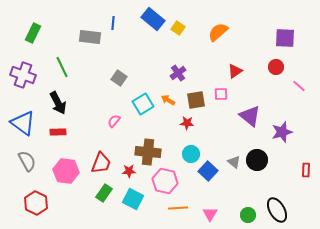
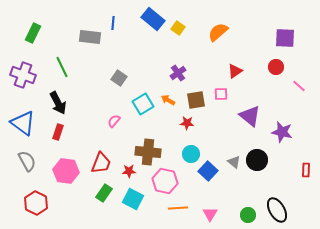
red rectangle at (58, 132): rotated 70 degrees counterclockwise
purple star at (282, 132): rotated 30 degrees clockwise
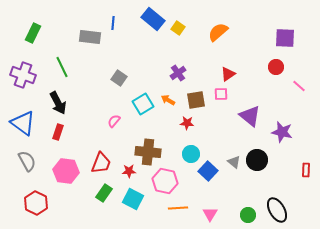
red triangle at (235, 71): moved 7 px left, 3 px down
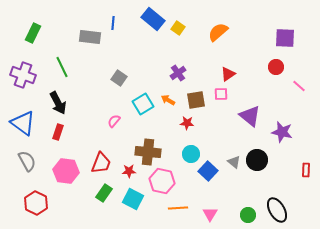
pink hexagon at (165, 181): moved 3 px left
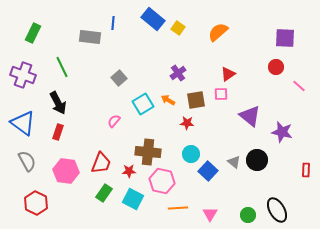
gray square at (119, 78): rotated 14 degrees clockwise
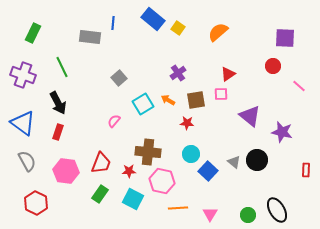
red circle at (276, 67): moved 3 px left, 1 px up
green rectangle at (104, 193): moved 4 px left, 1 px down
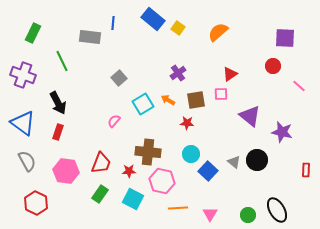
green line at (62, 67): moved 6 px up
red triangle at (228, 74): moved 2 px right
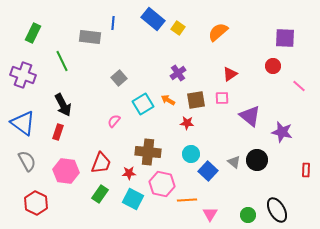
pink square at (221, 94): moved 1 px right, 4 px down
black arrow at (58, 103): moved 5 px right, 2 px down
red star at (129, 171): moved 2 px down
pink hexagon at (162, 181): moved 3 px down
orange line at (178, 208): moved 9 px right, 8 px up
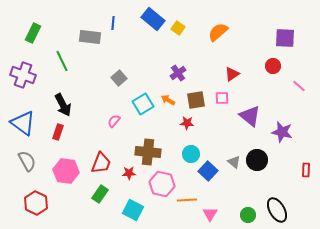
red triangle at (230, 74): moved 2 px right
cyan square at (133, 199): moved 11 px down
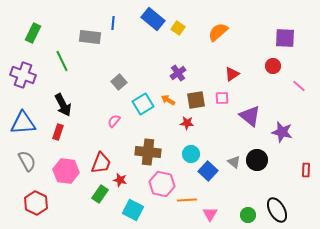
gray square at (119, 78): moved 4 px down
blue triangle at (23, 123): rotated 40 degrees counterclockwise
red star at (129, 173): moved 9 px left, 7 px down; rotated 16 degrees clockwise
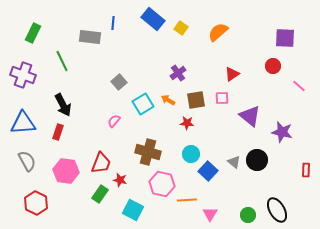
yellow square at (178, 28): moved 3 px right
brown cross at (148, 152): rotated 10 degrees clockwise
